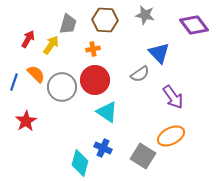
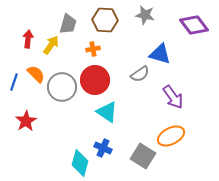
red arrow: rotated 24 degrees counterclockwise
blue triangle: moved 1 px right, 1 px down; rotated 30 degrees counterclockwise
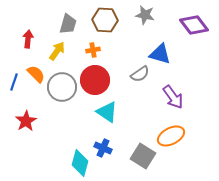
yellow arrow: moved 6 px right, 6 px down
orange cross: moved 1 px down
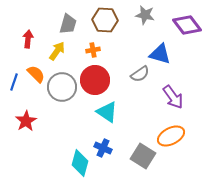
purple diamond: moved 7 px left
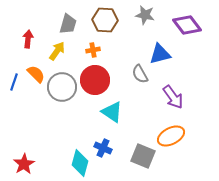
blue triangle: rotated 30 degrees counterclockwise
gray semicircle: rotated 96 degrees clockwise
cyan triangle: moved 5 px right
red star: moved 2 px left, 43 px down
gray square: rotated 10 degrees counterclockwise
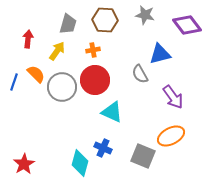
cyan triangle: rotated 10 degrees counterclockwise
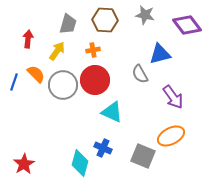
gray circle: moved 1 px right, 2 px up
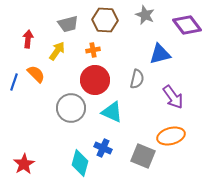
gray star: rotated 12 degrees clockwise
gray trapezoid: rotated 60 degrees clockwise
gray semicircle: moved 3 px left, 5 px down; rotated 138 degrees counterclockwise
gray circle: moved 8 px right, 23 px down
orange ellipse: rotated 12 degrees clockwise
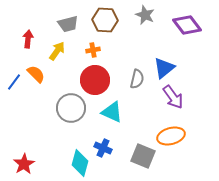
blue triangle: moved 4 px right, 14 px down; rotated 25 degrees counterclockwise
blue line: rotated 18 degrees clockwise
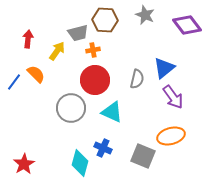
gray trapezoid: moved 10 px right, 9 px down
